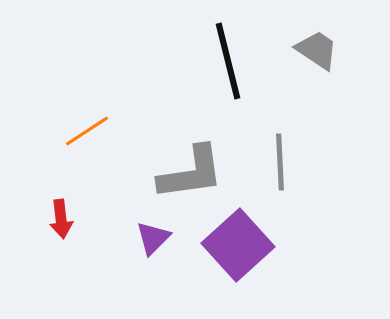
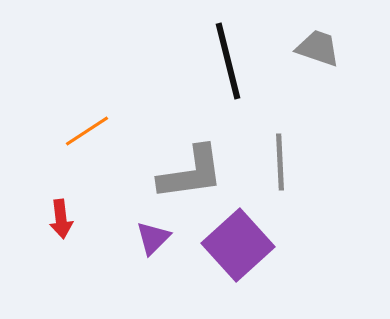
gray trapezoid: moved 1 px right, 2 px up; rotated 15 degrees counterclockwise
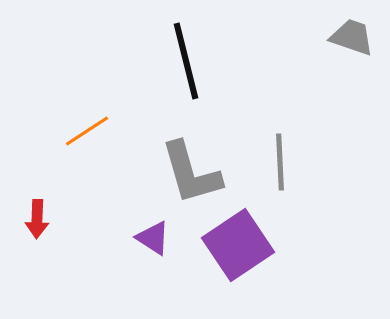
gray trapezoid: moved 34 px right, 11 px up
black line: moved 42 px left
gray L-shape: rotated 82 degrees clockwise
red arrow: moved 24 px left; rotated 9 degrees clockwise
purple triangle: rotated 42 degrees counterclockwise
purple square: rotated 8 degrees clockwise
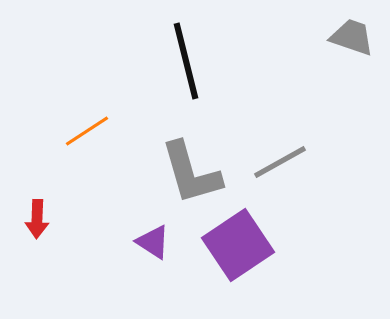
gray line: rotated 64 degrees clockwise
purple triangle: moved 4 px down
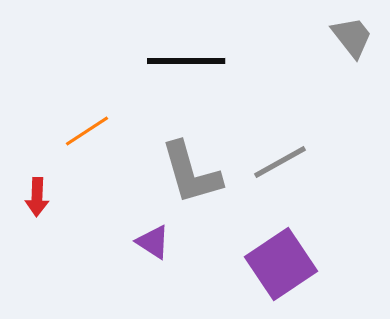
gray trapezoid: rotated 33 degrees clockwise
black line: rotated 76 degrees counterclockwise
red arrow: moved 22 px up
purple square: moved 43 px right, 19 px down
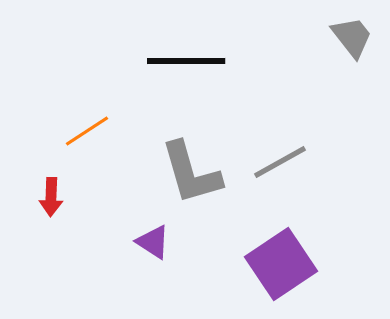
red arrow: moved 14 px right
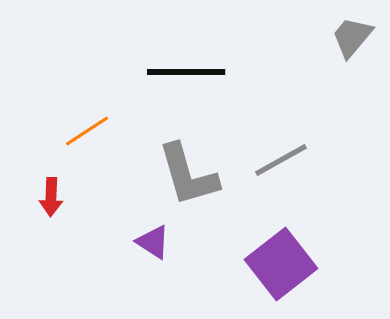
gray trapezoid: rotated 102 degrees counterclockwise
black line: moved 11 px down
gray line: moved 1 px right, 2 px up
gray L-shape: moved 3 px left, 2 px down
purple square: rotated 4 degrees counterclockwise
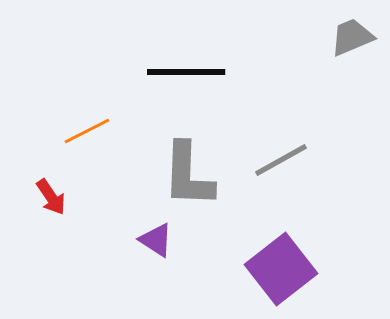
gray trapezoid: rotated 27 degrees clockwise
orange line: rotated 6 degrees clockwise
gray L-shape: rotated 18 degrees clockwise
red arrow: rotated 36 degrees counterclockwise
purple triangle: moved 3 px right, 2 px up
purple square: moved 5 px down
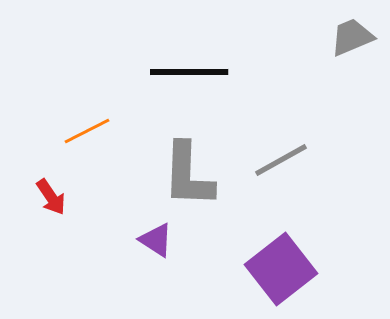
black line: moved 3 px right
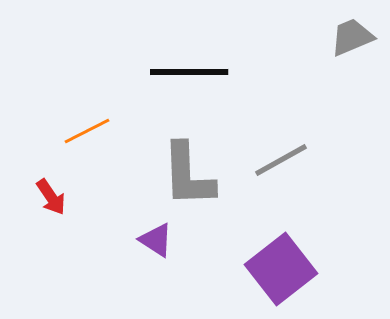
gray L-shape: rotated 4 degrees counterclockwise
